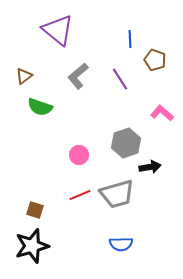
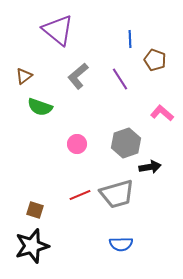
pink circle: moved 2 px left, 11 px up
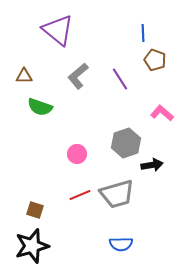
blue line: moved 13 px right, 6 px up
brown triangle: rotated 36 degrees clockwise
pink circle: moved 10 px down
black arrow: moved 2 px right, 2 px up
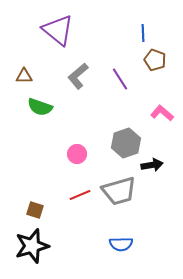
gray trapezoid: moved 2 px right, 3 px up
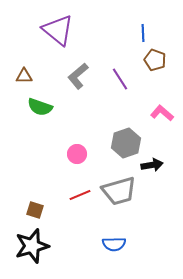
blue semicircle: moved 7 px left
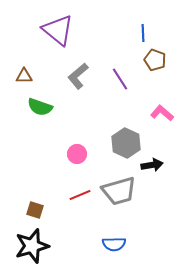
gray hexagon: rotated 16 degrees counterclockwise
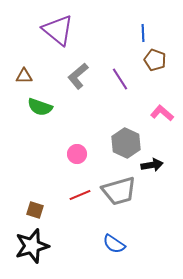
blue semicircle: rotated 35 degrees clockwise
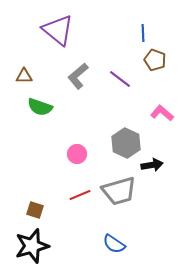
purple line: rotated 20 degrees counterclockwise
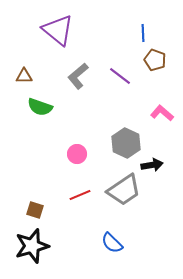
purple line: moved 3 px up
gray trapezoid: moved 5 px right, 1 px up; rotated 18 degrees counterclockwise
blue semicircle: moved 2 px left, 1 px up; rotated 10 degrees clockwise
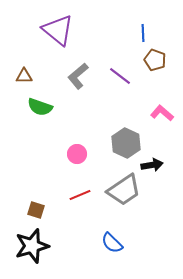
brown square: moved 1 px right
